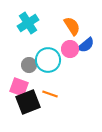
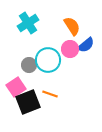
pink square: moved 3 px left; rotated 36 degrees clockwise
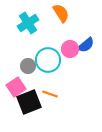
orange semicircle: moved 11 px left, 13 px up
gray circle: moved 1 px left, 1 px down
black square: moved 1 px right
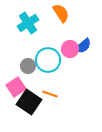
blue semicircle: moved 3 px left, 1 px down
black square: rotated 35 degrees counterclockwise
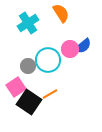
orange line: rotated 49 degrees counterclockwise
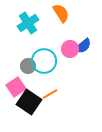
cyan circle: moved 4 px left, 1 px down
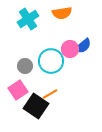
orange semicircle: moved 1 px right; rotated 114 degrees clockwise
cyan cross: moved 4 px up
cyan circle: moved 7 px right
gray circle: moved 3 px left
pink square: moved 2 px right, 3 px down
black square: moved 7 px right, 4 px down
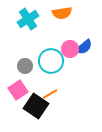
blue semicircle: moved 1 px right, 1 px down
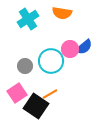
orange semicircle: rotated 18 degrees clockwise
pink square: moved 1 px left, 3 px down
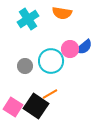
pink square: moved 4 px left, 14 px down; rotated 24 degrees counterclockwise
